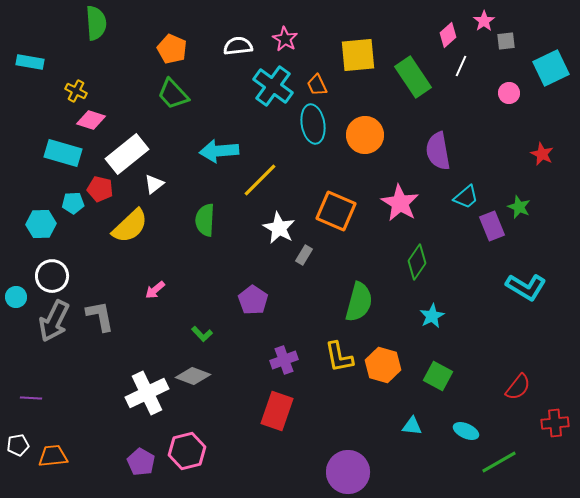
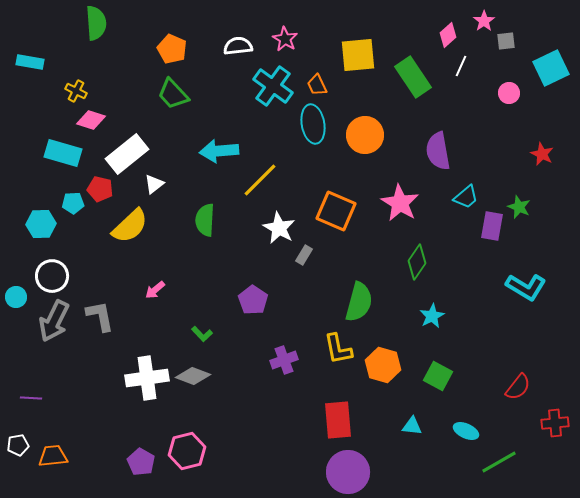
purple rectangle at (492, 226): rotated 32 degrees clockwise
yellow L-shape at (339, 357): moved 1 px left, 8 px up
white cross at (147, 393): moved 15 px up; rotated 18 degrees clockwise
red rectangle at (277, 411): moved 61 px right, 9 px down; rotated 24 degrees counterclockwise
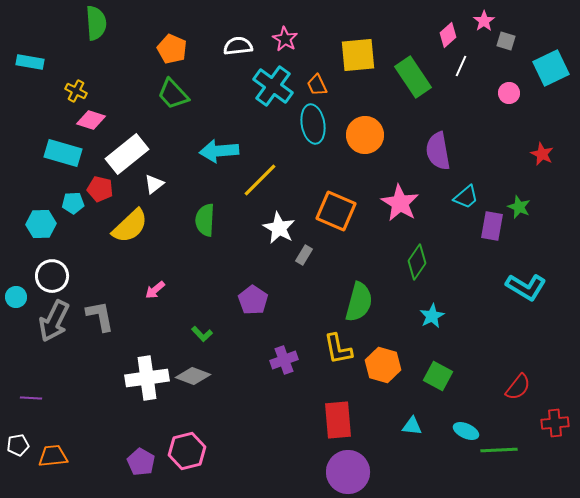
gray square at (506, 41): rotated 24 degrees clockwise
green line at (499, 462): moved 12 px up; rotated 27 degrees clockwise
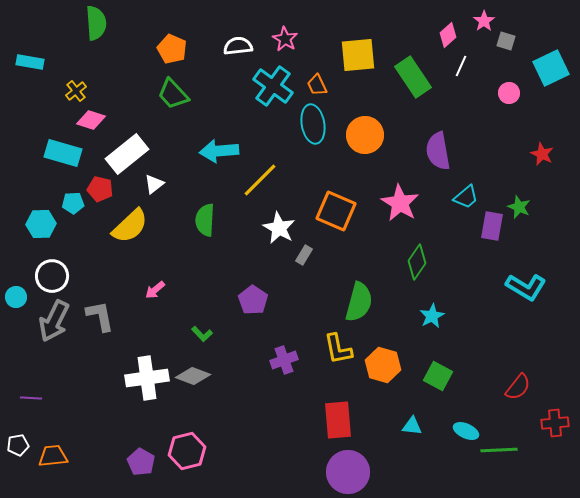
yellow cross at (76, 91): rotated 25 degrees clockwise
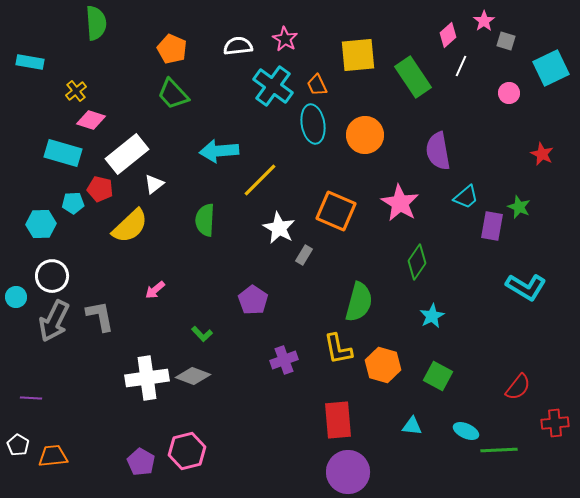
white pentagon at (18, 445): rotated 30 degrees counterclockwise
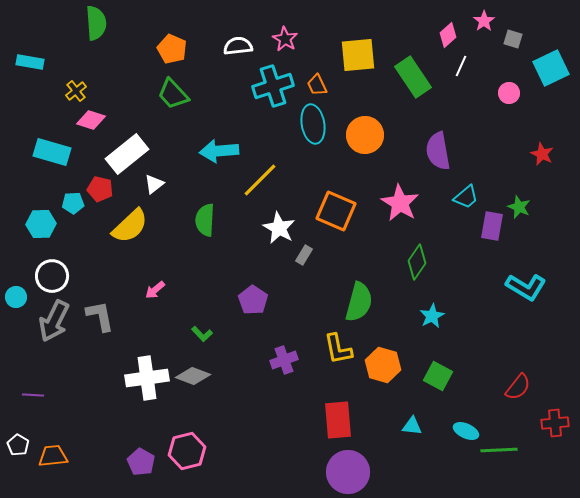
gray square at (506, 41): moved 7 px right, 2 px up
cyan cross at (273, 86): rotated 36 degrees clockwise
cyan rectangle at (63, 153): moved 11 px left, 1 px up
purple line at (31, 398): moved 2 px right, 3 px up
